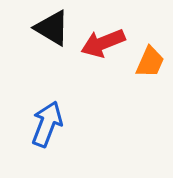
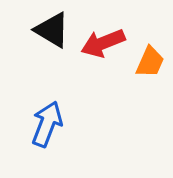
black triangle: moved 2 px down
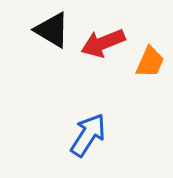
blue arrow: moved 41 px right, 11 px down; rotated 12 degrees clockwise
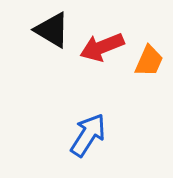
red arrow: moved 1 px left, 4 px down
orange trapezoid: moved 1 px left, 1 px up
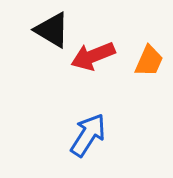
red arrow: moved 9 px left, 9 px down
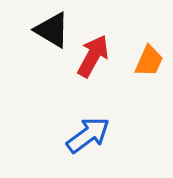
red arrow: rotated 141 degrees clockwise
blue arrow: rotated 21 degrees clockwise
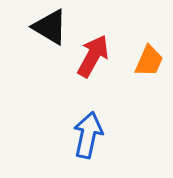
black triangle: moved 2 px left, 3 px up
blue arrow: rotated 42 degrees counterclockwise
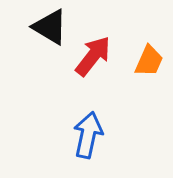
red arrow: rotated 9 degrees clockwise
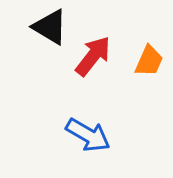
blue arrow: rotated 108 degrees clockwise
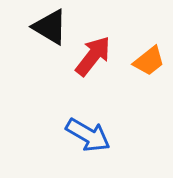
orange trapezoid: rotated 28 degrees clockwise
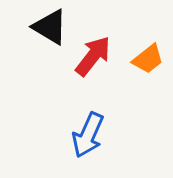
orange trapezoid: moved 1 px left, 2 px up
blue arrow: rotated 84 degrees clockwise
